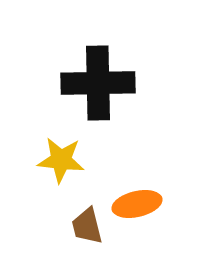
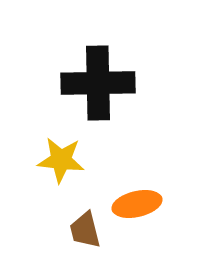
brown trapezoid: moved 2 px left, 4 px down
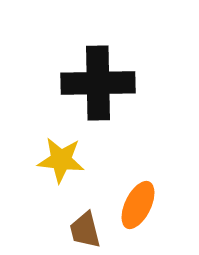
orange ellipse: moved 1 px right, 1 px down; rotated 51 degrees counterclockwise
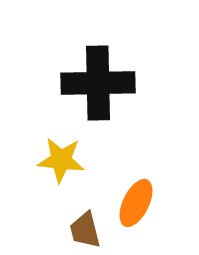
orange ellipse: moved 2 px left, 2 px up
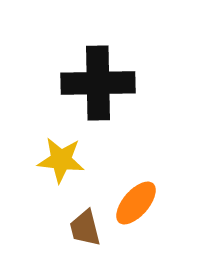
orange ellipse: rotated 15 degrees clockwise
brown trapezoid: moved 2 px up
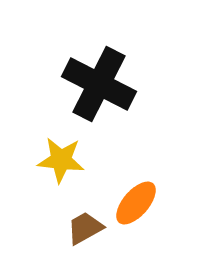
black cross: moved 1 px right, 1 px down; rotated 28 degrees clockwise
brown trapezoid: rotated 75 degrees clockwise
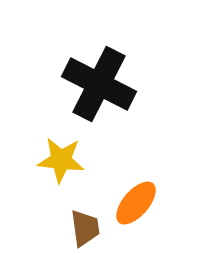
brown trapezoid: rotated 111 degrees clockwise
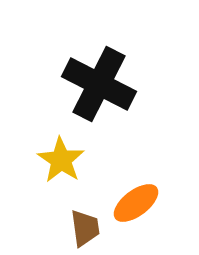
yellow star: rotated 27 degrees clockwise
orange ellipse: rotated 12 degrees clockwise
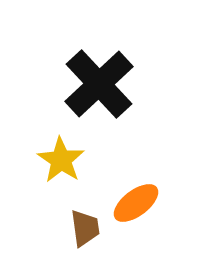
black cross: rotated 20 degrees clockwise
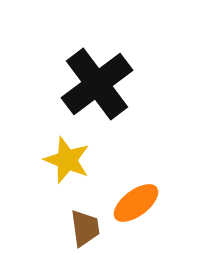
black cross: moved 2 px left; rotated 6 degrees clockwise
yellow star: moved 6 px right; rotated 12 degrees counterclockwise
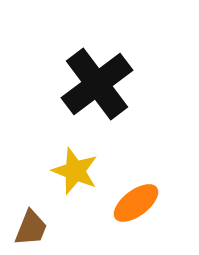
yellow star: moved 8 px right, 11 px down
brown trapezoid: moved 54 px left; rotated 30 degrees clockwise
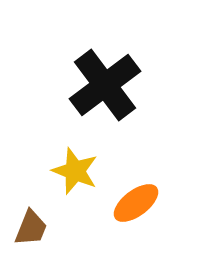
black cross: moved 8 px right, 1 px down
